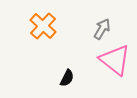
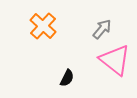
gray arrow: rotated 10 degrees clockwise
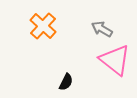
gray arrow: rotated 100 degrees counterclockwise
black semicircle: moved 1 px left, 4 px down
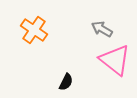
orange cross: moved 9 px left, 4 px down; rotated 8 degrees counterclockwise
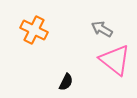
orange cross: rotated 8 degrees counterclockwise
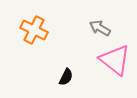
gray arrow: moved 2 px left, 1 px up
black semicircle: moved 5 px up
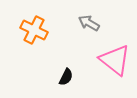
gray arrow: moved 11 px left, 5 px up
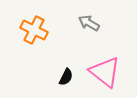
pink triangle: moved 10 px left, 12 px down
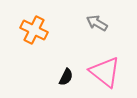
gray arrow: moved 8 px right
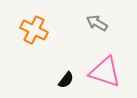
pink triangle: rotated 20 degrees counterclockwise
black semicircle: moved 3 px down; rotated 12 degrees clockwise
